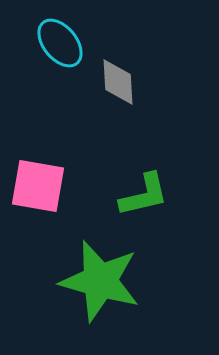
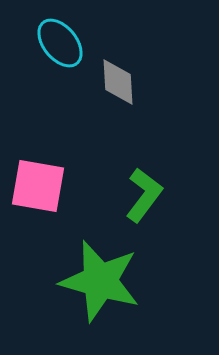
green L-shape: rotated 40 degrees counterclockwise
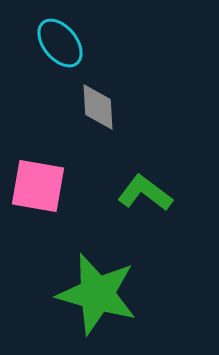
gray diamond: moved 20 px left, 25 px down
green L-shape: moved 1 px right, 2 px up; rotated 90 degrees counterclockwise
green star: moved 3 px left, 13 px down
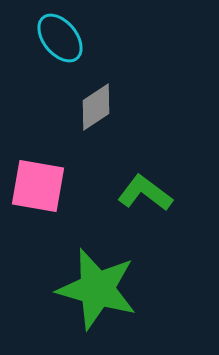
cyan ellipse: moved 5 px up
gray diamond: moved 2 px left; rotated 60 degrees clockwise
green star: moved 5 px up
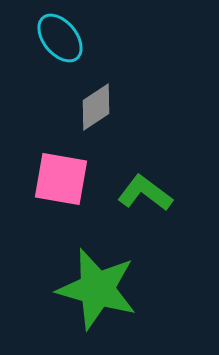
pink square: moved 23 px right, 7 px up
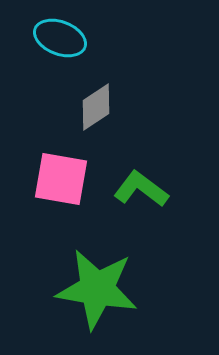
cyan ellipse: rotated 30 degrees counterclockwise
green L-shape: moved 4 px left, 4 px up
green star: rotated 6 degrees counterclockwise
